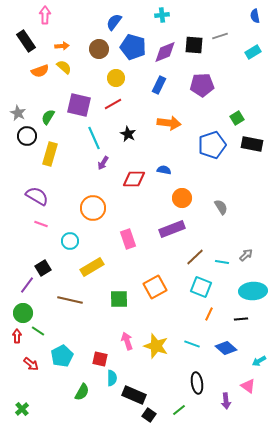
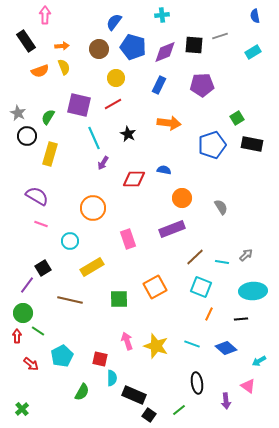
yellow semicircle at (64, 67): rotated 28 degrees clockwise
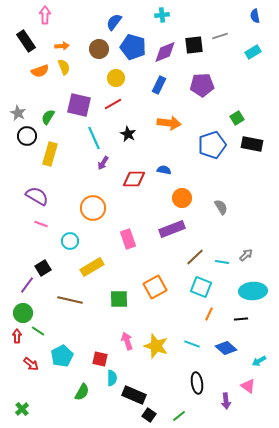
black square at (194, 45): rotated 12 degrees counterclockwise
green line at (179, 410): moved 6 px down
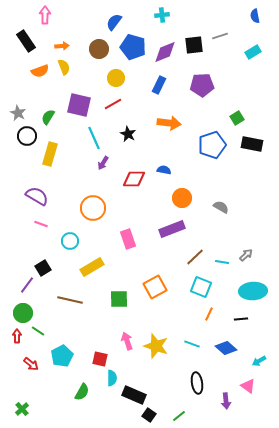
gray semicircle at (221, 207): rotated 28 degrees counterclockwise
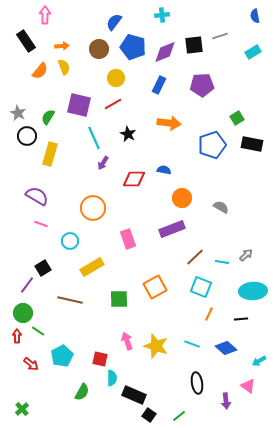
orange semicircle at (40, 71): rotated 30 degrees counterclockwise
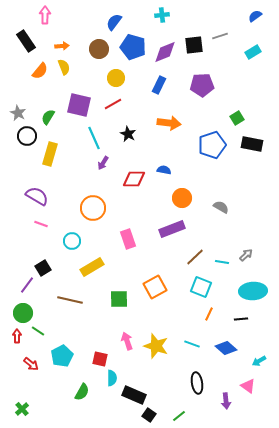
blue semicircle at (255, 16): rotated 64 degrees clockwise
cyan circle at (70, 241): moved 2 px right
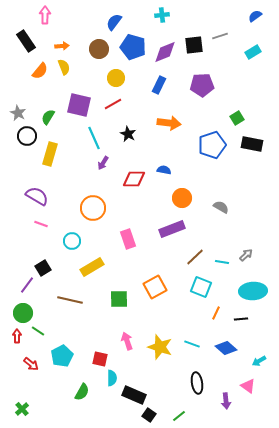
orange line at (209, 314): moved 7 px right, 1 px up
yellow star at (156, 346): moved 4 px right, 1 px down
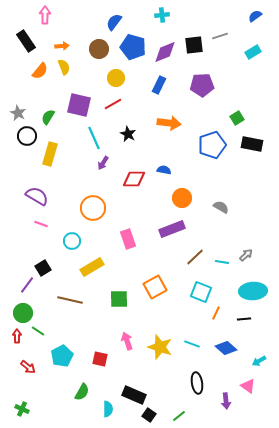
cyan square at (201, 287): moved 5 px down
black line at (241, 319): moved 3 px right
red arrow at (31, 364): moved 3 px left, 3 px down
cyan semicircle at (112, 378): moved 4 px left, 31 px down
green cross at (22, 409): rotated 24 degrees counterclockwise
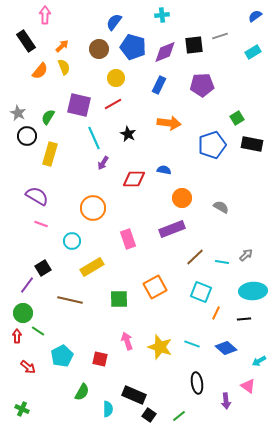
orange arrow at (62, 46): rotated 40 degrees counterclockwise
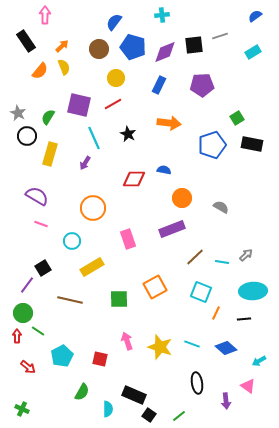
purple arrow at (103, 163): moved 18 px left
